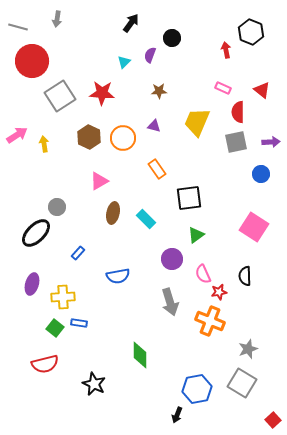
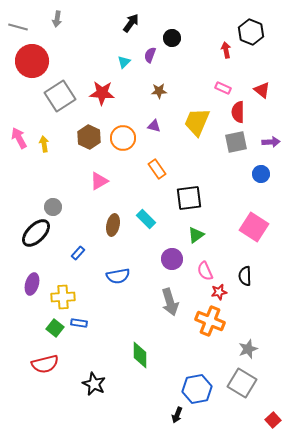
pink arrow at (17, 135): moved 2 px right, 3 px down; rotated 85 degrees counterclockwise
gray circle at (57, 207): moved 4 px left
brown ellipse at (113, 213): moved 12 px down
pink semicircle at (203, 274): moved 2 px right, 3 px up
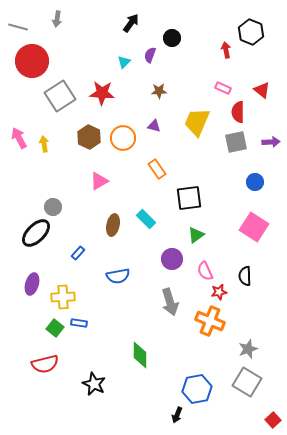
blue circle at (261, 174): moved 6 px left, 8 px down
gray square at (242, 383): moved 5 px right, 1 px up
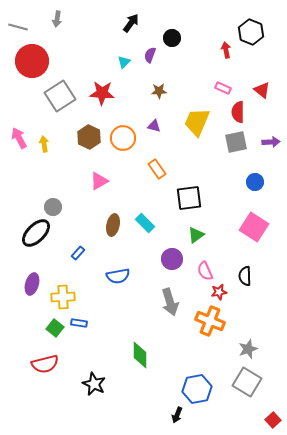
cyan rectangle at (146, 219): moved 1 px left, 4 px down
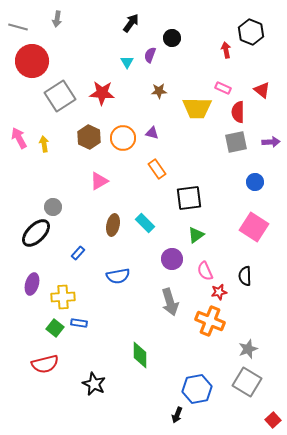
cyan triangle at (124, 62): moved 3 px right; rotated 16 degrees counterclockwise
yellow trapezoid at (197, 122): moved 14 px up; rotated 112 degrees counterclockwise
purple triangle at (154, 126): moved 2 px left, 7 px down
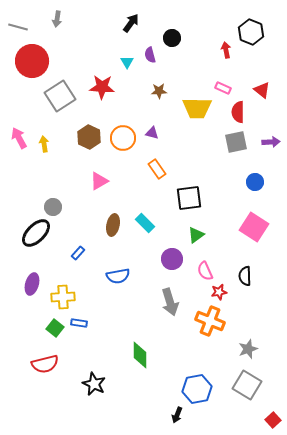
purple semicircle at (150, 55): rotated 35 degrees counterclockwise
red star at (102, 93): moved 6 px up
gray square at (247, 382): moved 3 px down
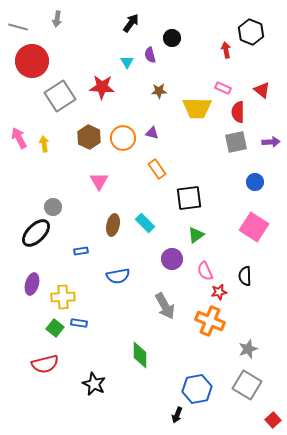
pink triangle at (99, 181): rotated 30 degrees counterclockwise
blue rectangle at (78, 253): moved 3 px right, 2 px up; rotated 40 degrees clockwise
gray arrow at (170, 302): moved 5 px left, 4 px down; rotated 12 degrees counterclockwise
